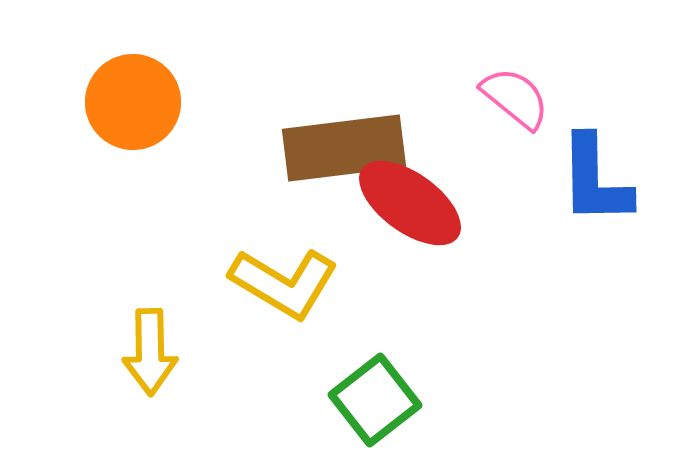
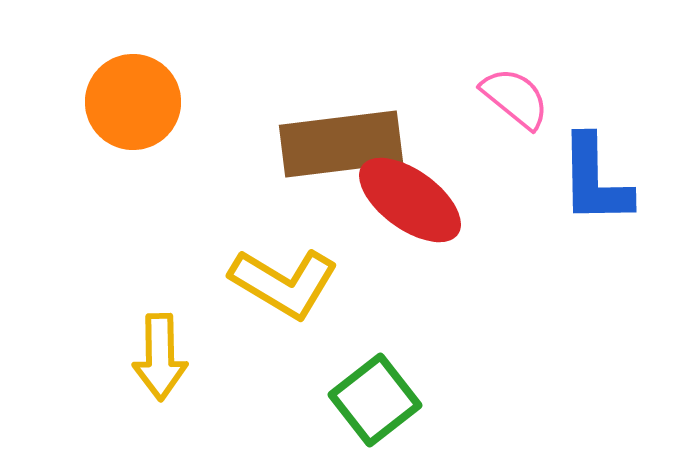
brown rectangle: moved 3 px left, 4 px up
red ellipse: moved 3 px up
yellow arrow: moved 10 px right, 5 px down
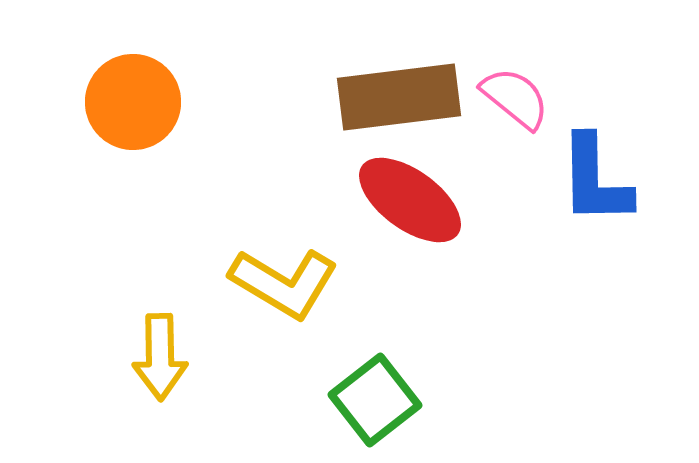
brown rectangle: moved 58 px right, 47 px up
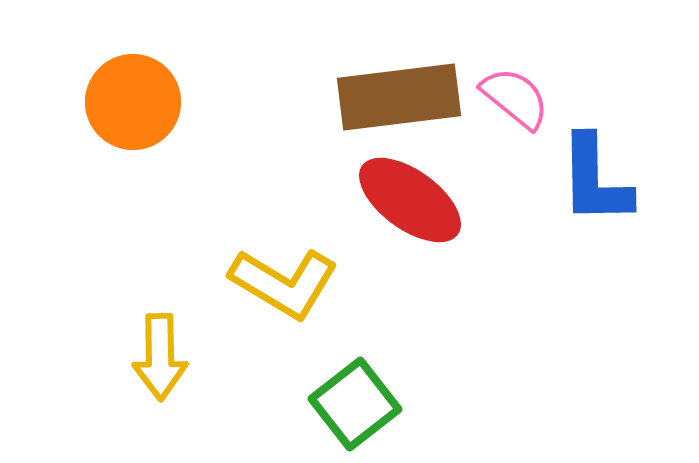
green square: moved 20 px left, 4 px down
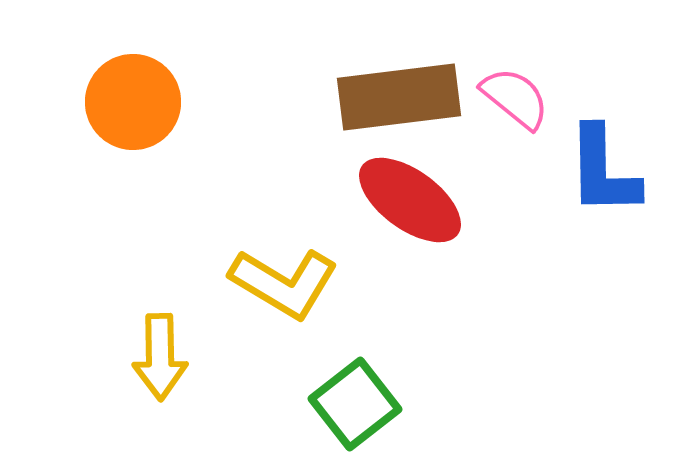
blue L-shape: moved 8 px right, 9 px up
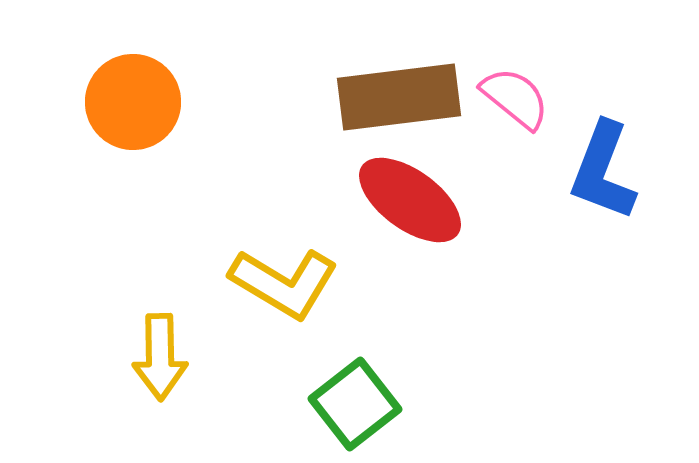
blue L-shape: rotated 22 degrees clockwise
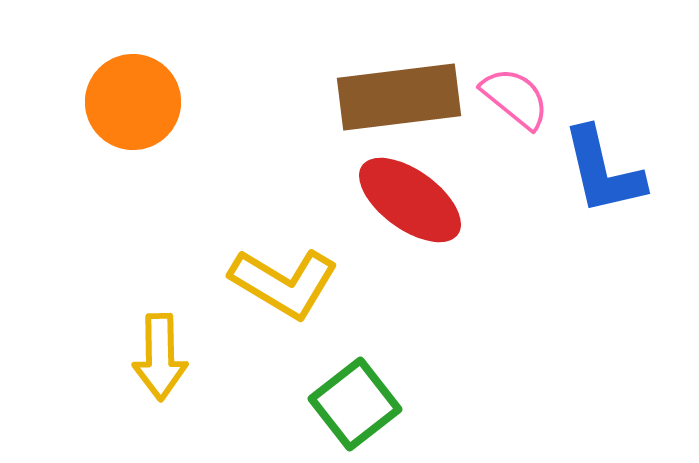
blue L-shape: rotated 34 degrees counterclockwise
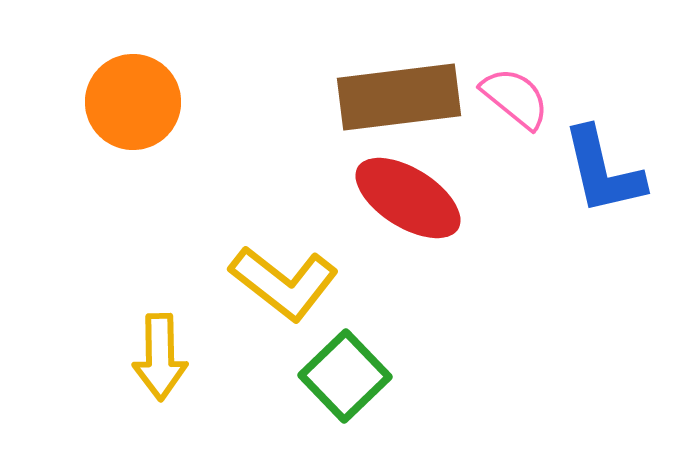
red ellipse: moved 2 px left, 2 px up; rotated 4 degrees counterclockwise
yellow L-shape: rotated 7 degrees clockwise
green square: moved 10 px left, 28 px up; rotated 6 degrees counterclockwise
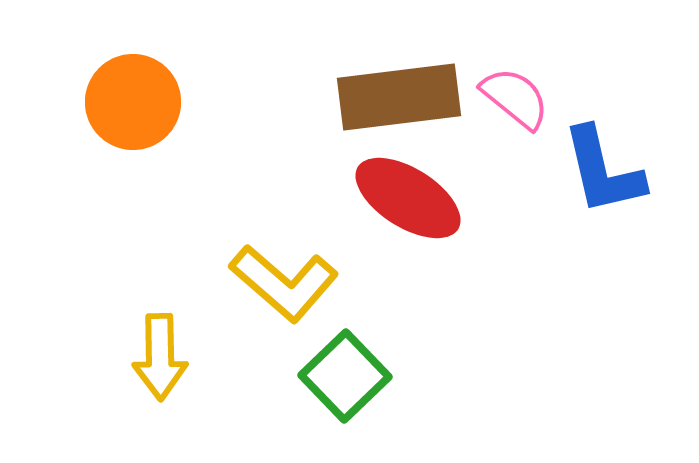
yellow L-shape: rotated 3 degrees clockwise
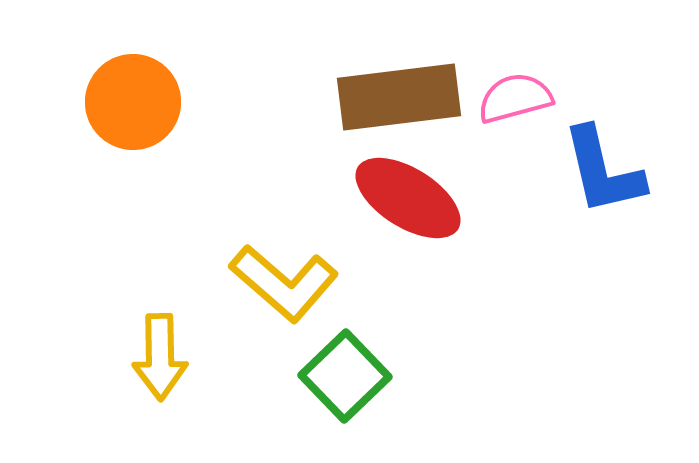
pink semicircle: rotated 54 degrees counterclockwise
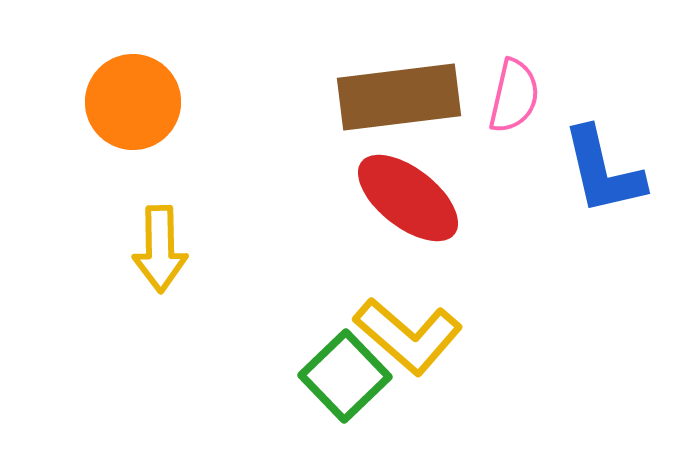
pink semicircle: moved 1 px left, 2 px up; rotated 118 degrees clockwise
red ellipse: rotated 6 degrees clockwise
yellow L-shape: moved 124 px right, 53 px down
yellow arrow: moved 108 px up
